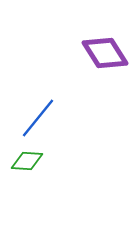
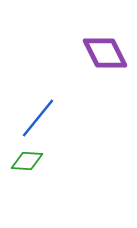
purple diamond: rotated 6 degrees clockwise
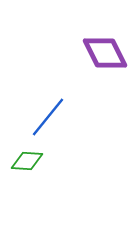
blue line: moved 10 px right, 1 px up
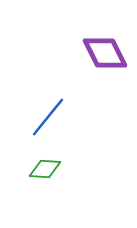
green diamond: moved 18 px right, 8 px down
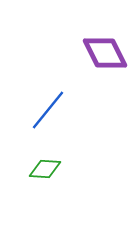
blue line: moved 7 px up
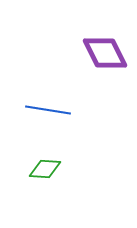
blue line: rotated 60 degrees clockwise
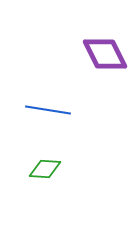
purple diamond: moved 1 px down
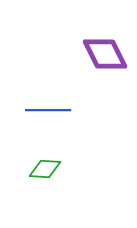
blue line: rotated 9 degrees counterclockwise
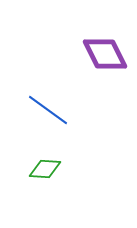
blue line: rotated 36 degrees clockwise
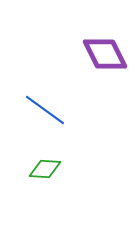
blue line: moved 3 px left
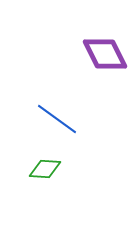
blue line: moved 12 px right, 9 px down
